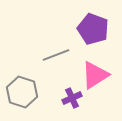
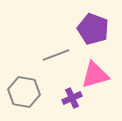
pink triangle: rotated 16 degrees clockwise
gray hexagon: moved 2 px right; rotated 8 degrees counterclockwise
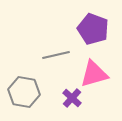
gray line: rotated 8 degrees clockwise
pink triangle: moved 1 px left, 1 px up
purple cross: rotated 24 degrees counterclockwise
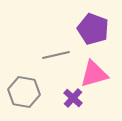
purple cross: moved 1 px right
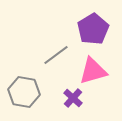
purple pentagon: rotated 20 degrees clockwise
gray line: rotated 24 degrees counterclockwise
pink triangle: moved 1 px left, 3 px up
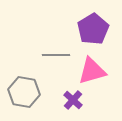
gray line: rotated 36 degrees clockwise
pink triangle: moved 1 px left
purple cross: moved 2 px down
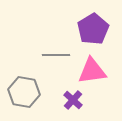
pink triangle: rotated 8 degrees clockwise
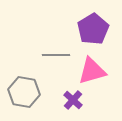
pink triangle: rotated 8 degrees counterclockwise
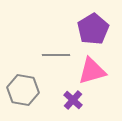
gray hexagon: moved 1 px left, 2 px up
